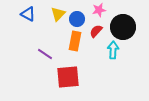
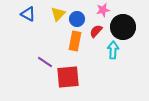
pink star: moved 4 px right
purple line: moved 8 px down
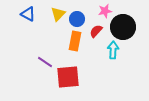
pink star: moved 2 px right, 1 px down
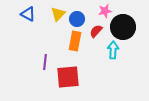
purple line: rotated 63 degrees clockwise
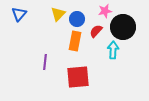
blue triangle: moved 9 px left; rotated 42 degrees clockwise
red square: moved 10 px right
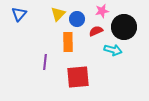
pink star: moved 3 px left
black circle: moved 1 px right
red semicircle: rotated 24 degrees clockwise
orange rectangle: moved 7 px left, 1 px down; rotated 12 degrees counterclockwise
cyan arrow: rotated 102 degrees clockwise
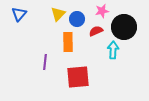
cyan arrow: rotated 102 degrees counterclockwise
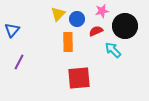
blue triangle: moved 7 px left, 16 px down
black circle: moved 1 px right, 1 px up
cyan arrow: rotated 48 degrees counterclockwise
purple line: moved 26 px left; rotated 21 degrees clockwise
red square: moved 1 px right, 1 px down
